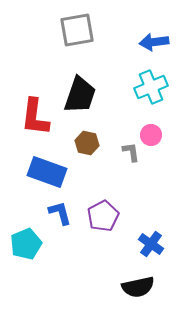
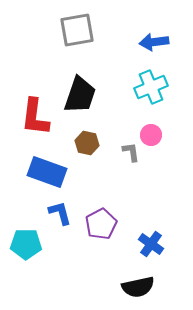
purple pentagon: moved 2 px left, 8 px down
cyan pentagon: rotated 24 degrees clockwise
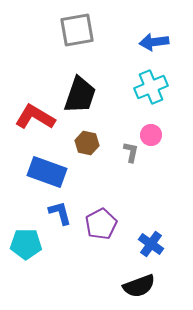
red L-shape: rotated 114 degrees clockwise
gray L-shape: rotated 20 degrees clockwise
black semicircle: moved 1 px right, 1 px up; rotated 8 degrees counterclockwise
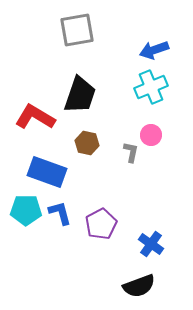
blue arrow: moved 8 px down; rotated 12 degrees counterclockwise
cyan pentagon: moved 34 px up
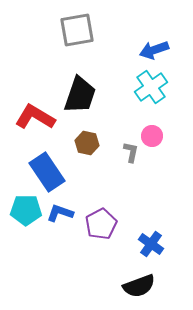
cyan cross: rotated 12 degrees counterclockwise
pink circle: moved 1 px right, 1 px down
blue rectangle: rotated 36 degrees clockwise
blue L-shape: rotated 56 degrees counterclockwise
